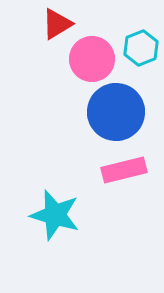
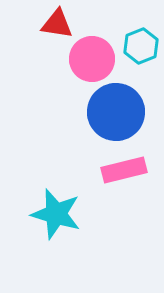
red triangle: rotated 40 degrees clockwise
cyan hexagon: moved 2 px up
cyan star: moved 1 px right, 1 px up
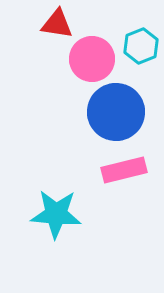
cyan star: rotated 12 degrees counterclockwise
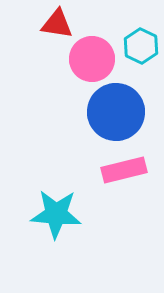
cyan hexagon: rotated 12 degrees counterclockwise
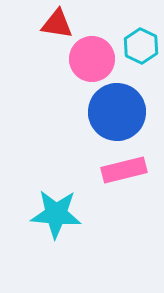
blue circle: moved 1 px right
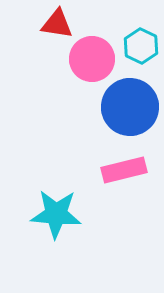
blue circle: moved 13 px right, 5 px up
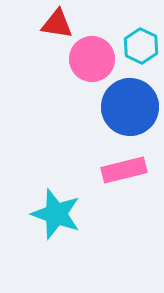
cyan star: rotated 15 degrees clockwise
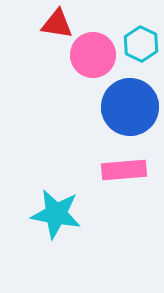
cyan hexagon: moved 2 px up
pink circle: moved 1 px right, 4 px up
pink rectangle: rotated 9 degrees clockwise
cyan star: rotated 9 degrees counterclockwise
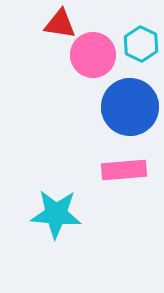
red triangle: moved 3 px right
cyan star: rotated 6 degrees counterclockwise
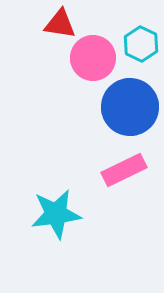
pink circle: moved 3 px down
pink rectangle: rotated 21 degrees counterclockwise
cyan star: rotated 12 degrees counterclockwise
